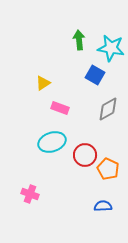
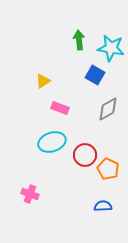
yellow triangle: moved 2 px up
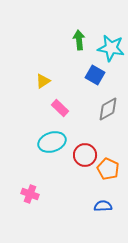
pink rectangle: rotated 24 degrees clockwise
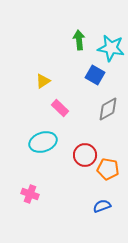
cyan ellipse: moved 9 px left
orange pentagon: rotated 15 degrees counterclockwise
blue semicircle: moved 1 px left; rotated 18 degrees counterclockwise
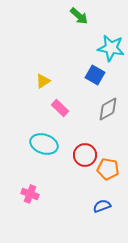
green arrow: moved 24 px up; rotated 138 degrees clockwise
cyan ellipse: moved 1 px right, 2 px down; rotated 36 degrees clockwise
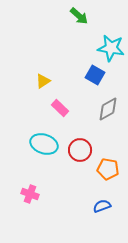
red circle: moved 5 px left, 5 px up
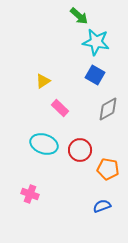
cyan star: moved 15 px left, 6 px up
